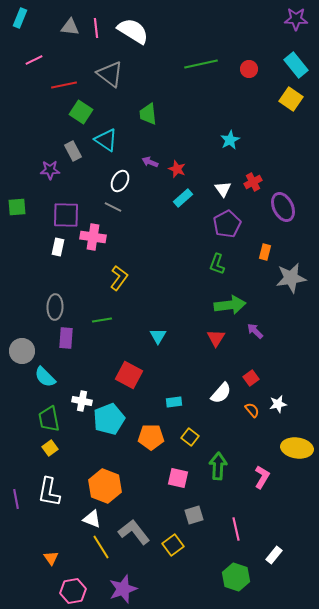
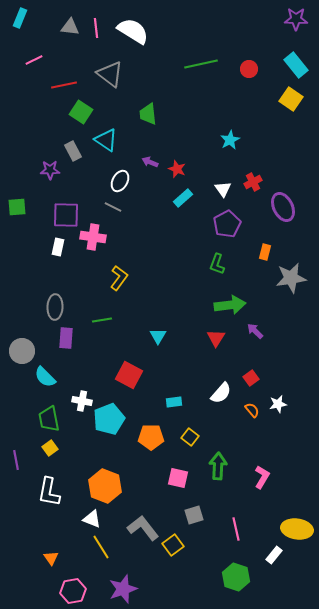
yellow ellipse at (297, 448): moved 81 px down
purple line at (16, 499): moved 39 px up
gray L-shape at (134, 532): moved 9 px right, 4 px up
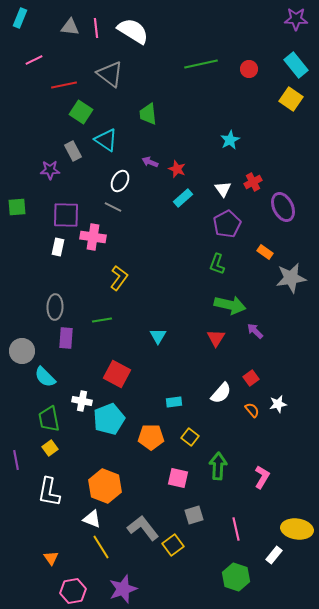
orange rectangle at (265, 252): rotated 70 degrees counterclockwise
green arrow at (230, 305): rotated 20 degrees clockwise
red square at (129, 375): moved 12 px left, 1 px up
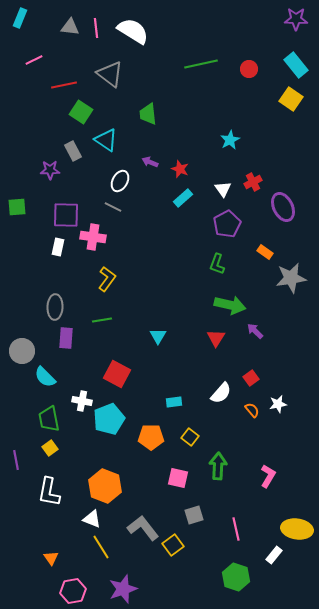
red star at (177, 169): moved 3 px right
yellow L-shape at (119, 278): moved 12 px left, 1 px down
pink L-shape at (262, 477): moved 6 px right, 1 px up
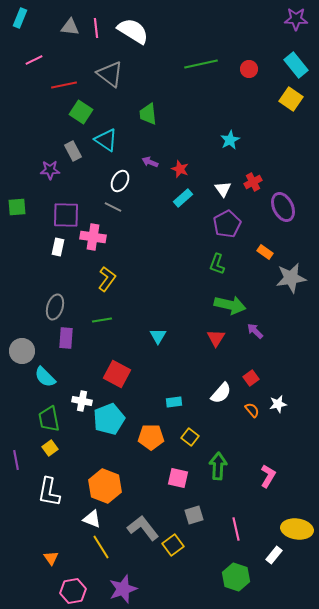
gray ellipse at (55, 307): rotated 15 degrees clockwise
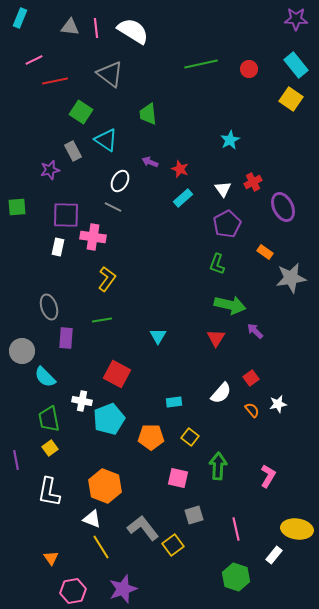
red line at (64, 85): moved 9 px left, 4 px up
purple star at (50, 170): rotated 12 degrees counterclockwise
gray ellipse at (55, 307): moved 6 px left; rotated 35 degrees counterclockwise
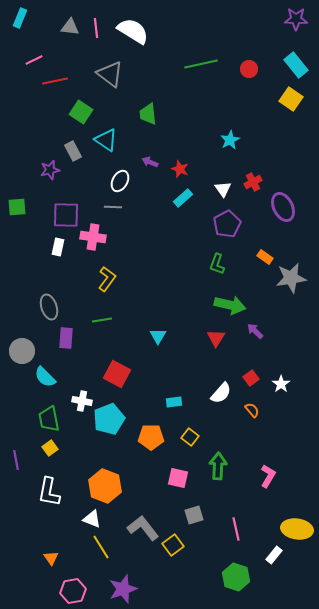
gray line at (113, 207): rotated 24 degrees counterclockwise
orange rectangle at (265, 252): moved 5 px down
white star at (278, 404): moved 3 px right, 20 px up; rotated 24 degrees counterclockwise
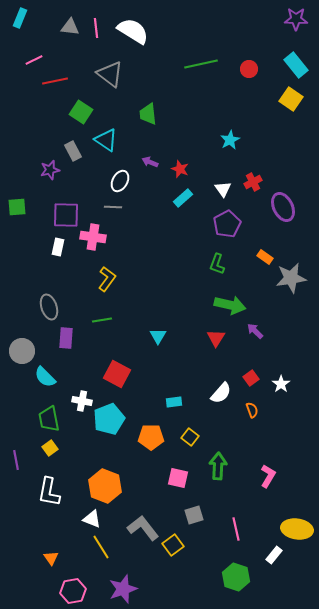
orange semicircle at (252, 410): rotated 21 degrees clockwise
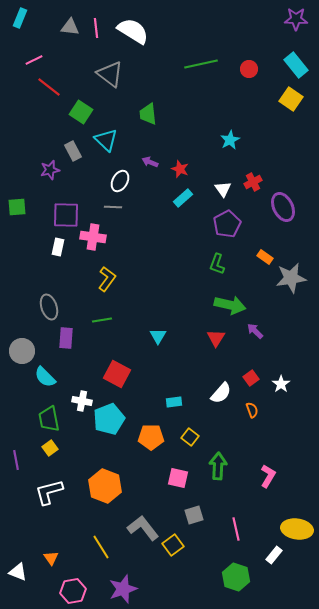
red line at (55, 81): moved 6 px left, 6 px down; rotated 50 degrees clockwise
cyan triangle at (106, 140): rotated 10 degrees clockwise
white L-shape at (49, 492): rotated 64 degrees clockwise
white triangle at (92, 519): moved 74 px left, 53 px down
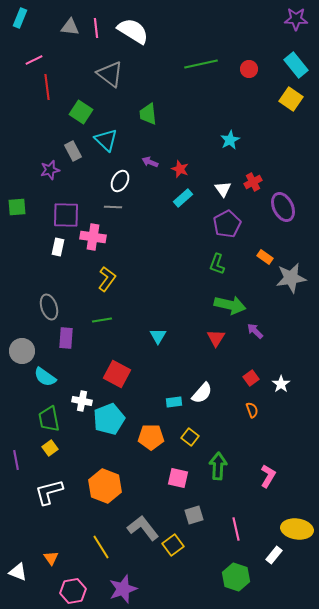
red line at (49, 87): moved 2 px left; rotated 45 degrees clockwise
cyan semicircle at (45, 377): rotated 10 degrees counterclockwise
white semicircle at (221, 393): moved 19 px left
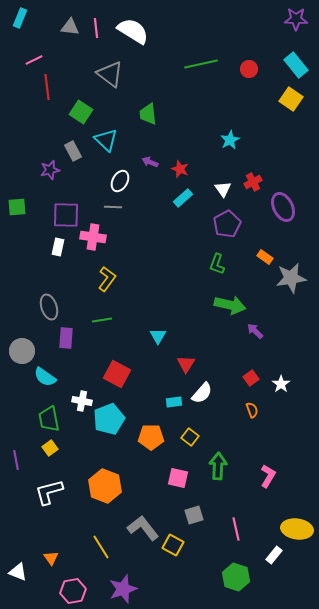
red triangle at (216, 338): moved 30 px left, 26 px down
yellow square at (173, 545): rotated 25 degrees counterclockwise
